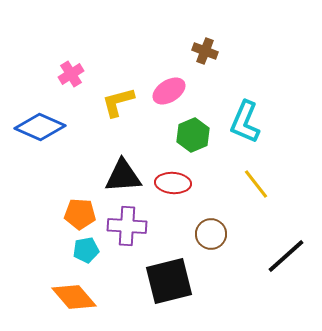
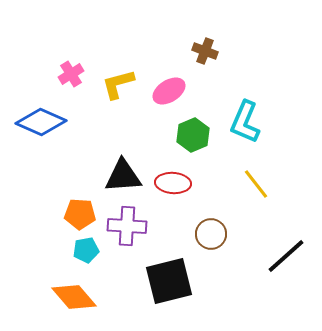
yellow L-shape: moved 18 px up
blue diamond: moved 1 px right, 5 px up
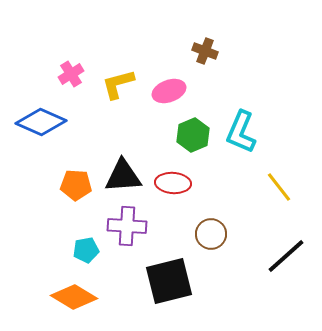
pink ellipse: rotated 12 degrees clockwise
cyan L-shape: moved 4 px left, 10 px down
yellow line: moved 23 px right, 3 px down
orange pentagon: moved 4 px left, 29 px up
orange diamond: rotated 18 degrees counterclockwise
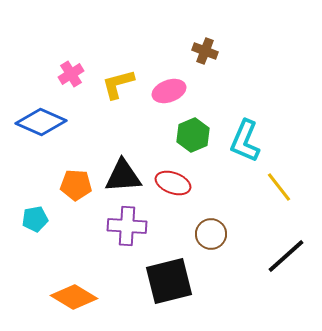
cyan L-shape: moved 4 px right, 9 px down
red ellipse: rotated 16 degrees clockwise
cyan pentagon: moved 51 px left, 31 px up
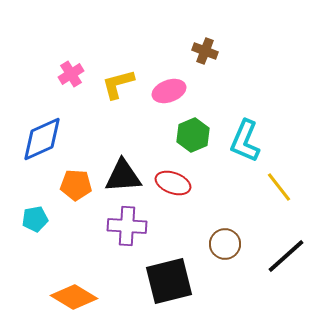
blue diamond: moved 1 px right, 17 px down; rotated 48 degrees counterclockwise
brown circle: moved 14 px right, 10 px down
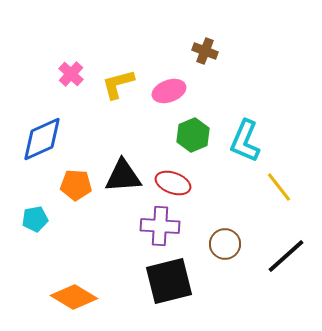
pink cross: rotated 15 degrees counterclockwise
purple cross: moved 33 px right
